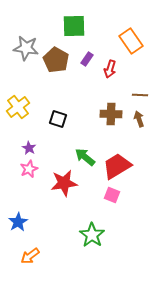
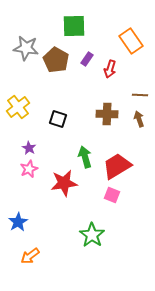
brown cross: moved 4 px left
green arrow: rotated 35 degrees clockwise
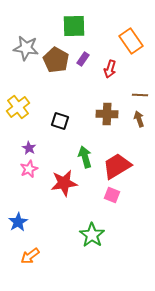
purple rectangle: moved 4 px left
black square: moved 2 px right, 2 px down
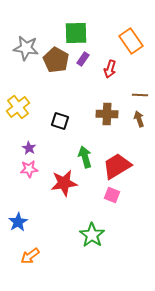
green square: moved 2 px right, 7 px down
pink star: rotated 18 degrees clockwise
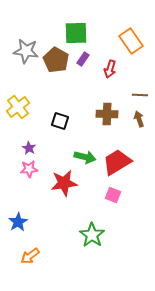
gray star: moved 3 px down
green arrow: rotated 120 degrees clockwise
red trapezoid: moved 4 px up
pink square: moved 1 px right
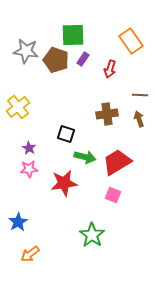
green square: moved 3 px left, 2 px down
brown pentagon: rotated 10 degrees counterclockwise
brown cross: rotated 10 degrees counterclockwise
black square: moved 6 px right, 13 px down
orange arrow: moved 2 px up
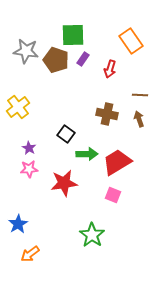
brown cross: rotated 20 degrees clockwise
black square: rotated 18 degrees clockwise
green arrow: moved 2 px right, 3 px up; rotated 15 degrees counterclockwise
blue star: moved 2 px down
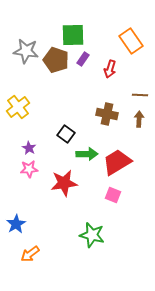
brown arrow: rotated 21 degrees clockwise
blue star: moved 2 px left
green star: rotated 20 degrees counterclockwise
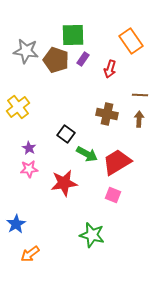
green arrow: rotated 30 degrees clockwise
